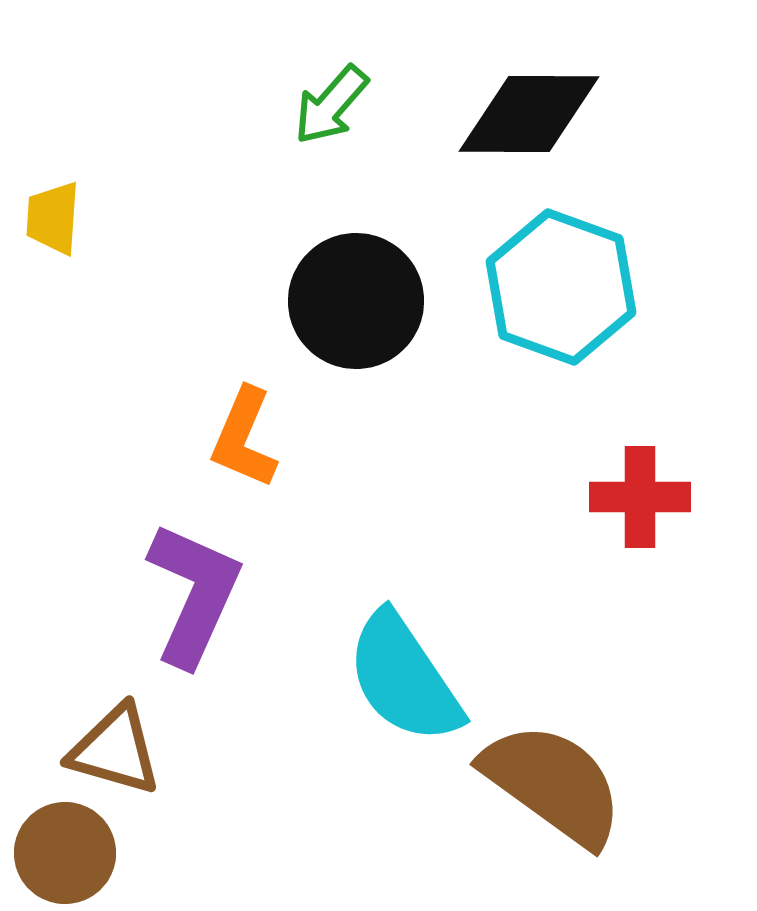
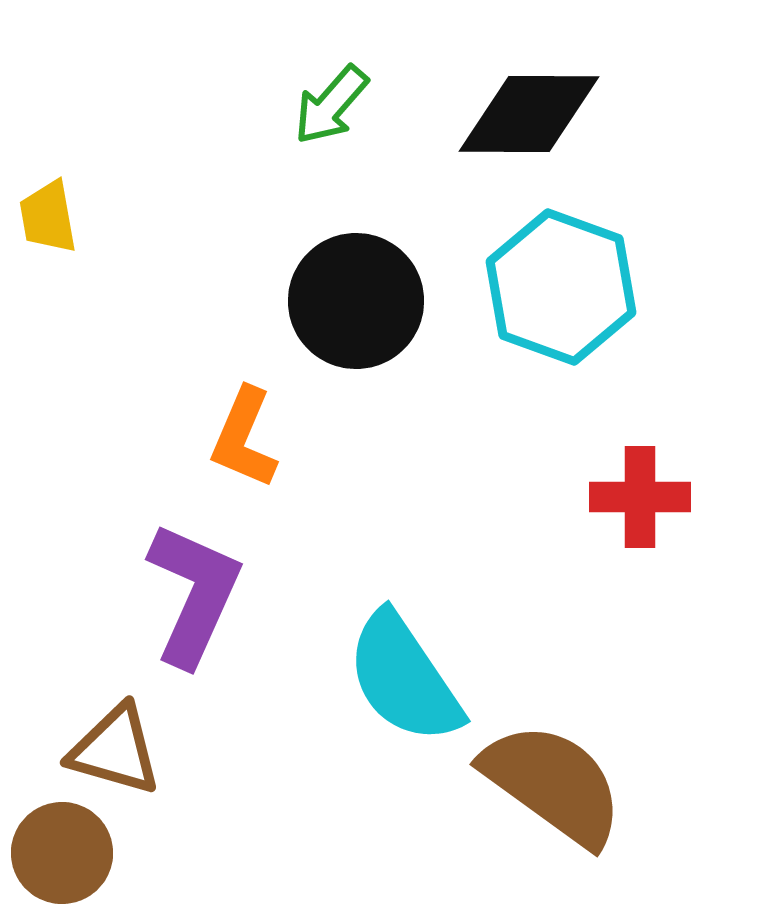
yellow trapezoid: moved 5 px left, 1 px up; rotated 14 degrees counterclockwise
brown circle: moved 3 px left
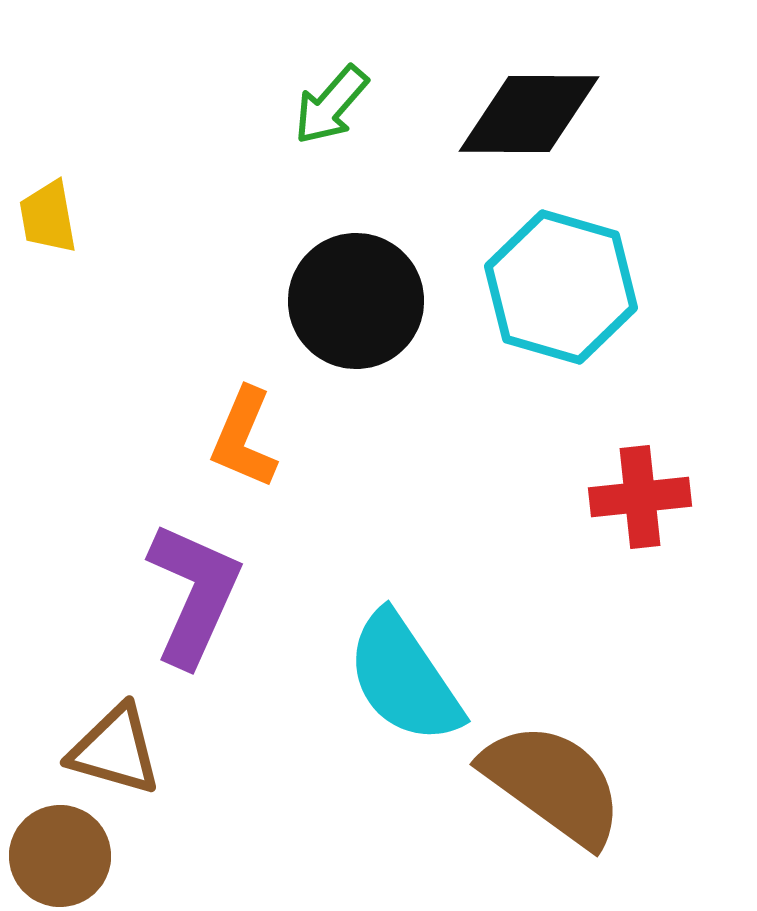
cyan hexagon: rotated 4 degrees counterclockwise
red cross: rotated 6 degrees counterclockwise
brown circle: moved 2 px left, 3 px down
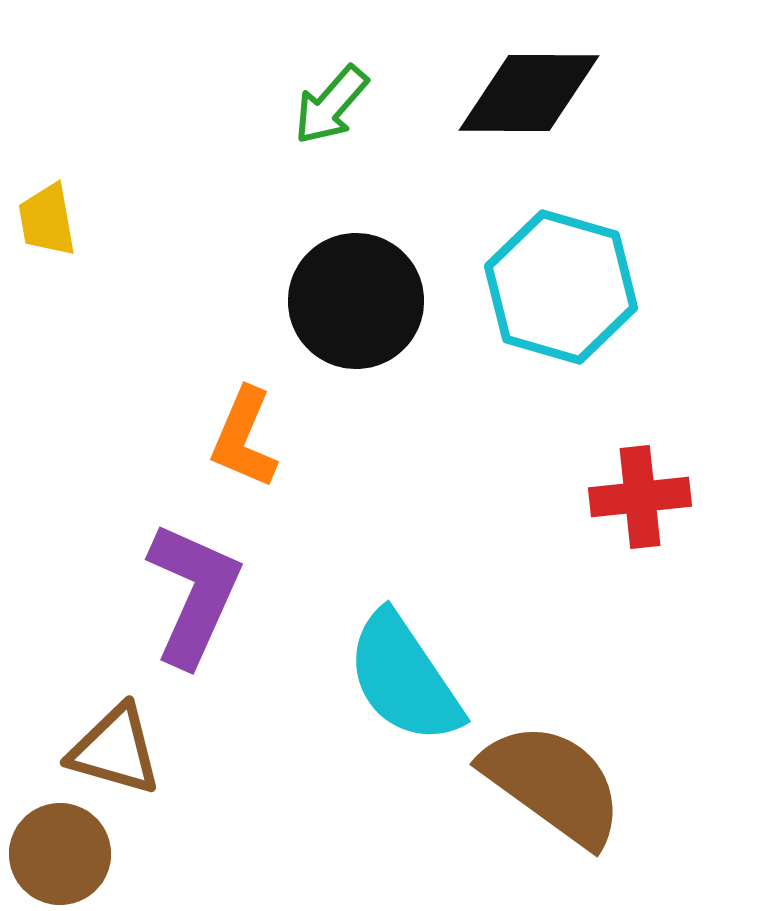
black diamond: moved 21 px up
yellow trapezoid: moved 1 px left, 3 px down
brown circle: moved 2 px up
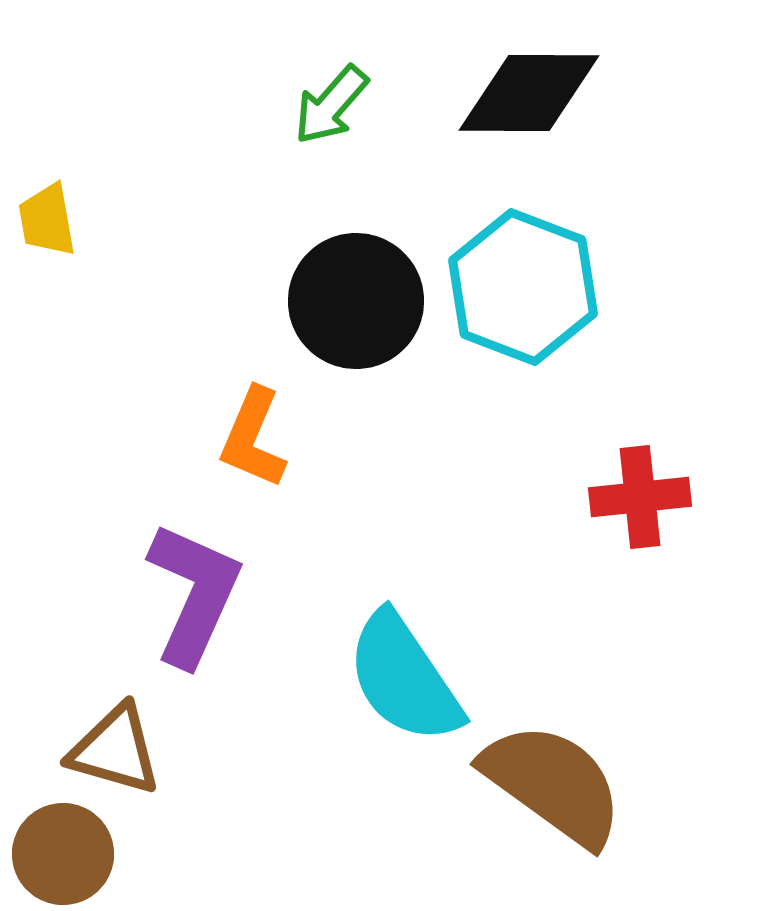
cyan hexagon: moved 38 px left; rotated 5 degrees clockwise
orange L-shape: moved 9 px right
brown circle: moved 3 px right
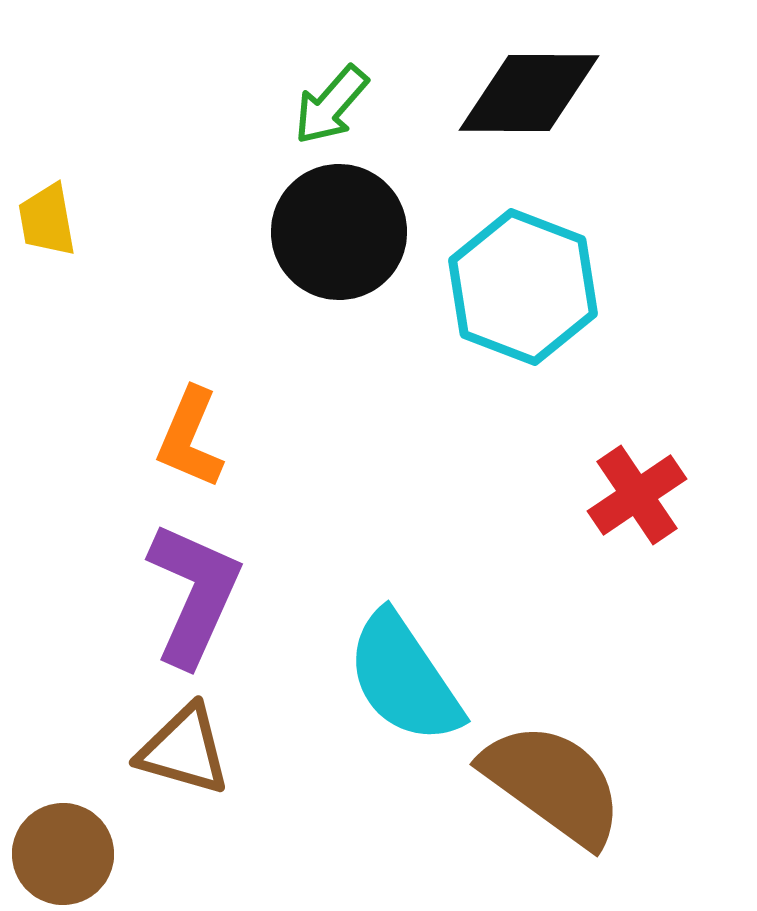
black circle: moved 17 px left, 69 px up
orange L-shape: moved 63 px left
red cross: moved 3 px left, 2 px up; rotated 28 degrees counterclockwise
brown triangle: moved 69 px right
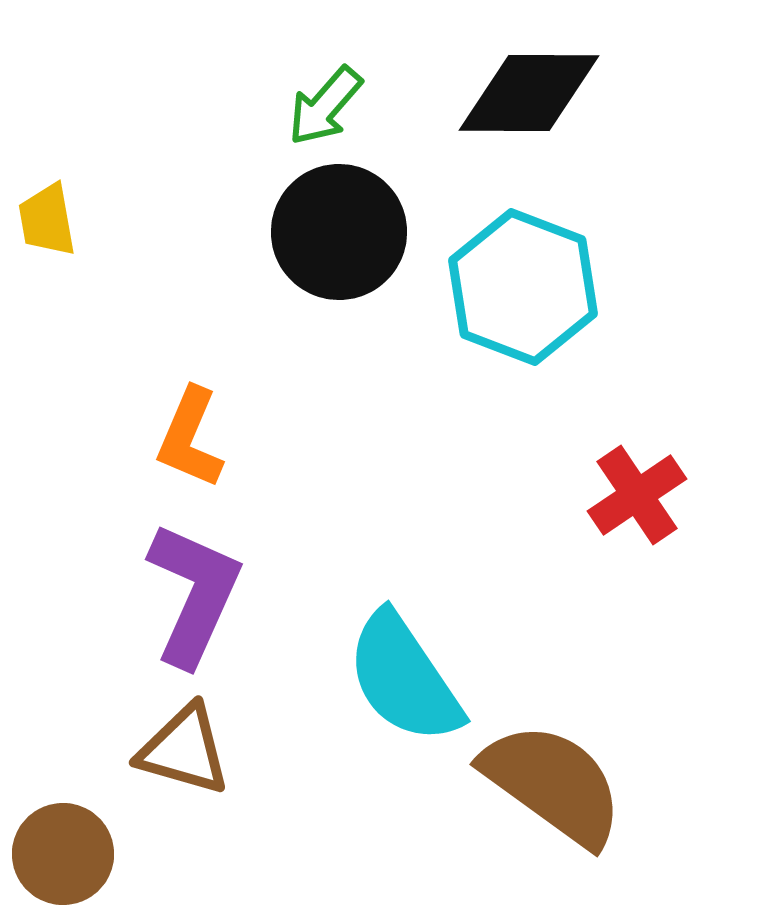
green arrow: moved 6 px left, 1 px down
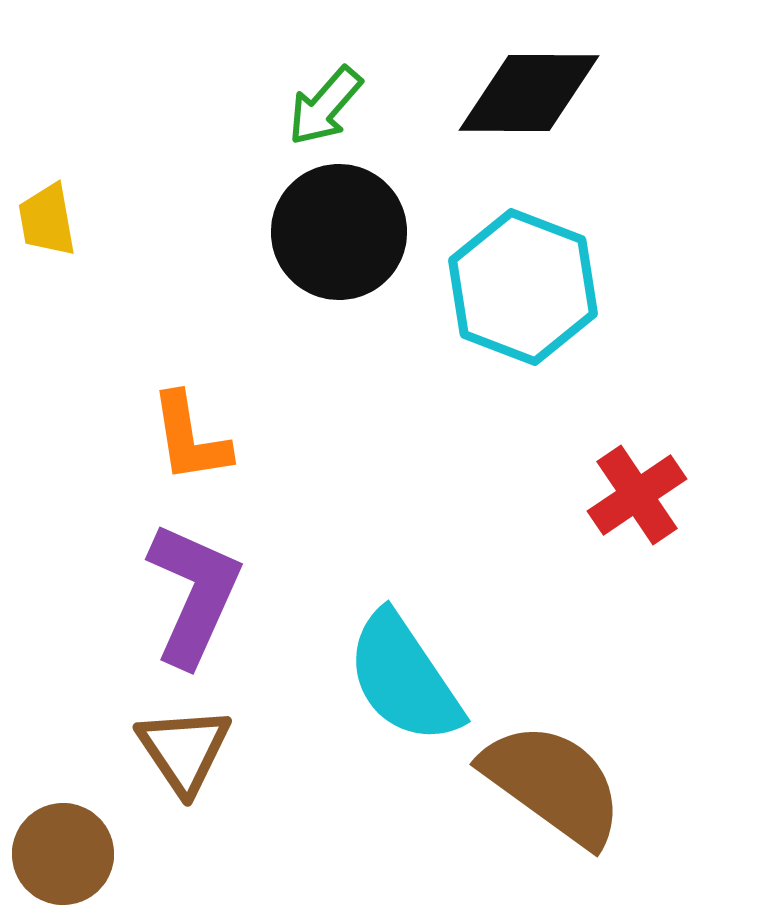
orange L-shape: rotated 32 degrees counterclockwise
brown triangle: rotated 40 degrees clockwise
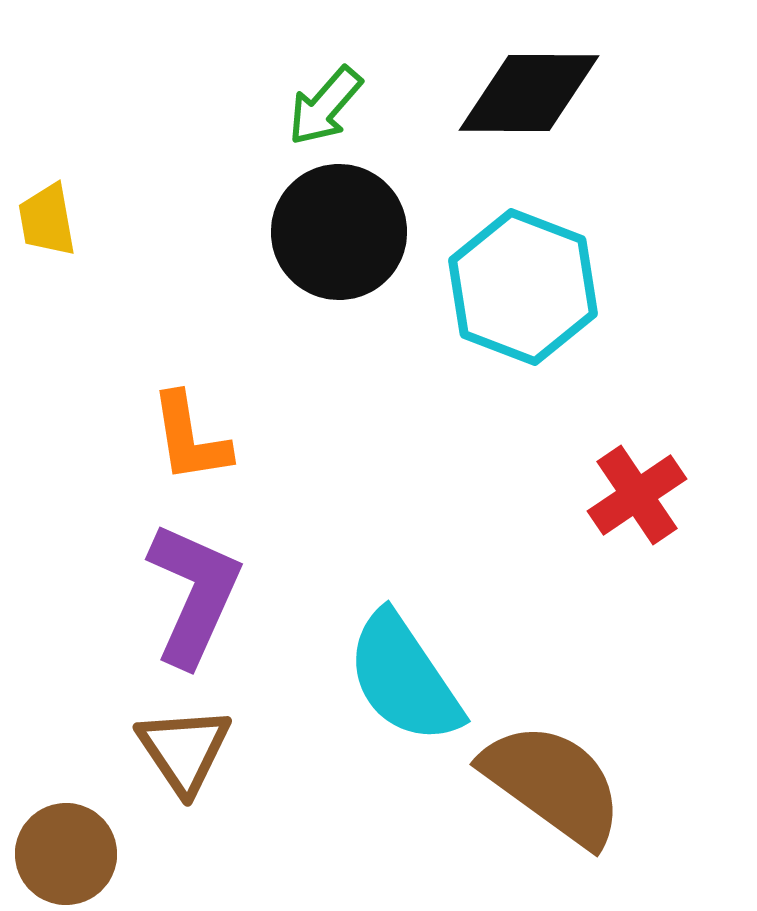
brown circle: moved 3 px right
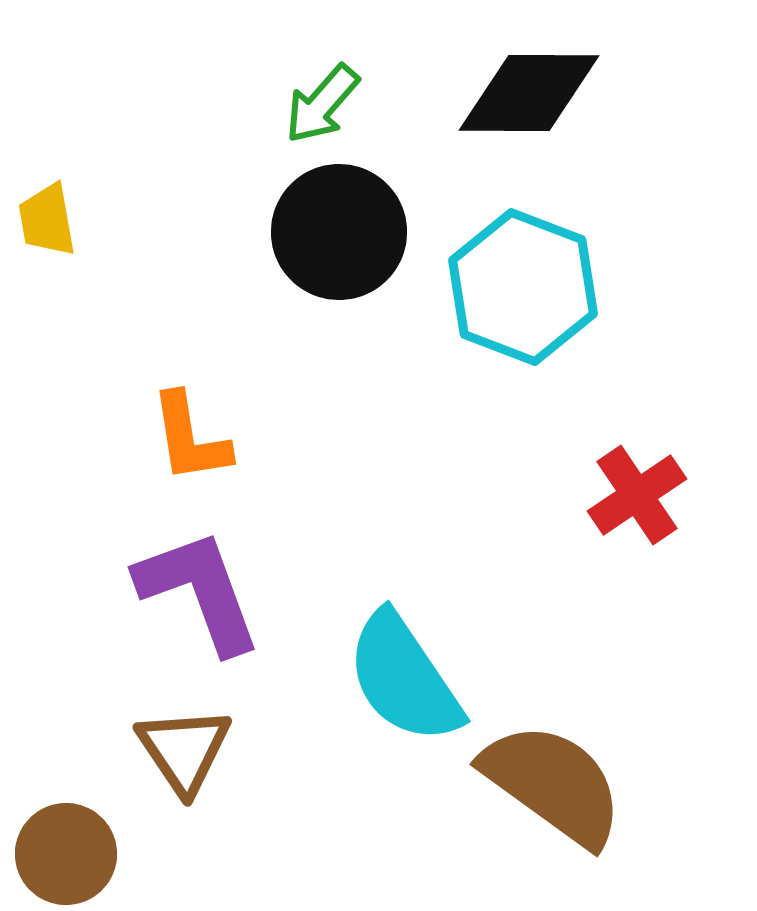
green arrow: moved 3 px left, 2 px up
purple L-shape: moved 5 px right, 3 px up; rotated 44 degrees counterclockwise
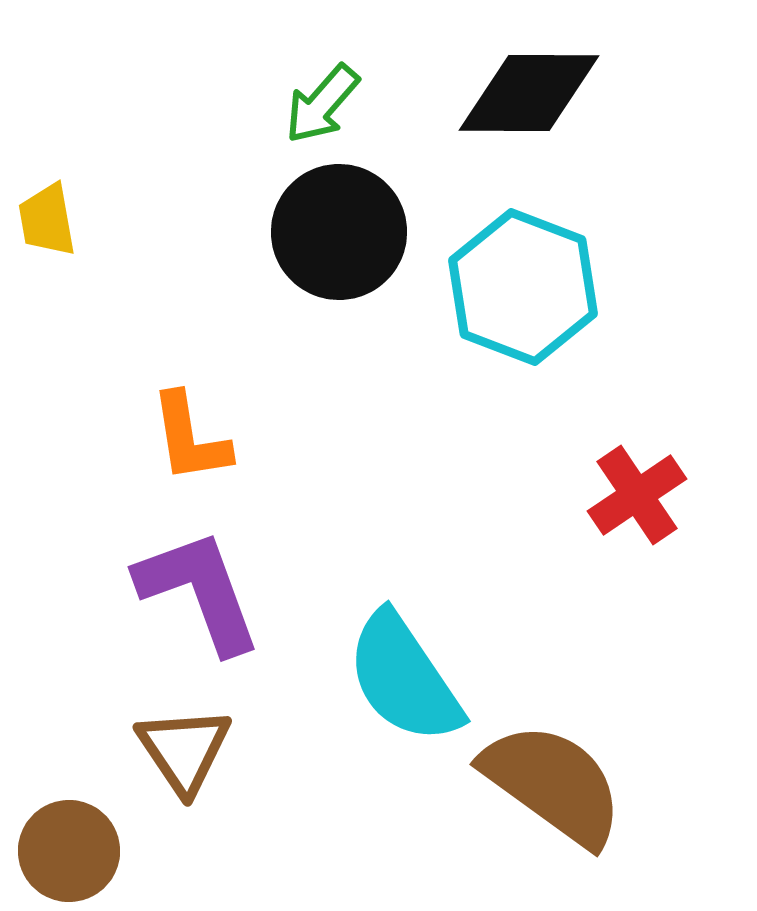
brown circle: moved 3 px right, 3 px up
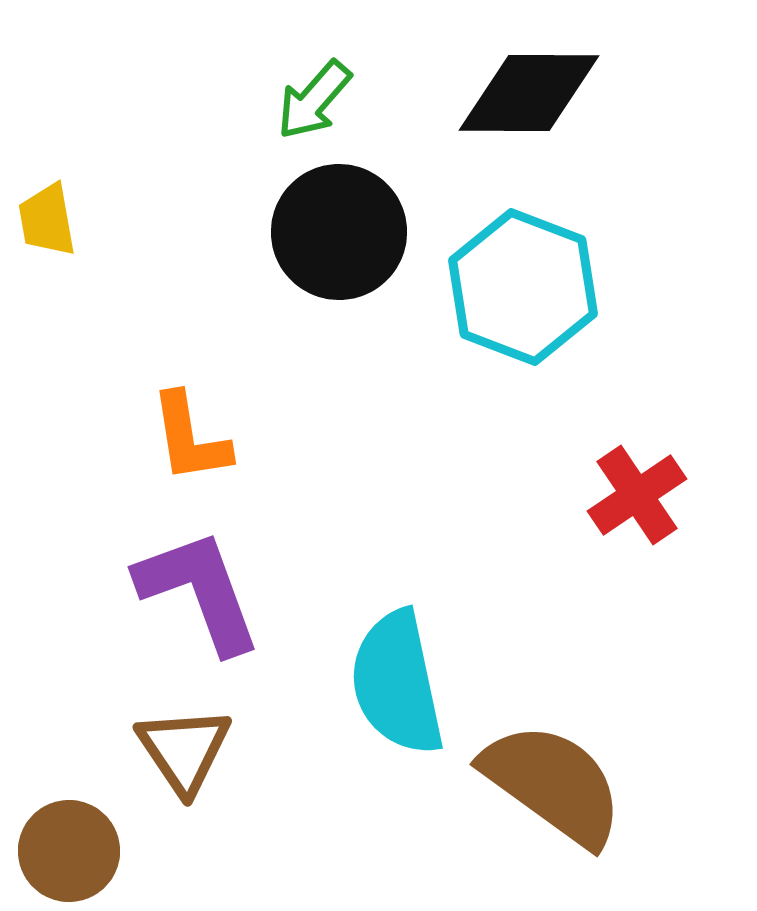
green arrow: moved 8 px left, 4 px up
cyan semicircle: moved 7 px left, 5 px down; rotated 22 degrees clockwise
